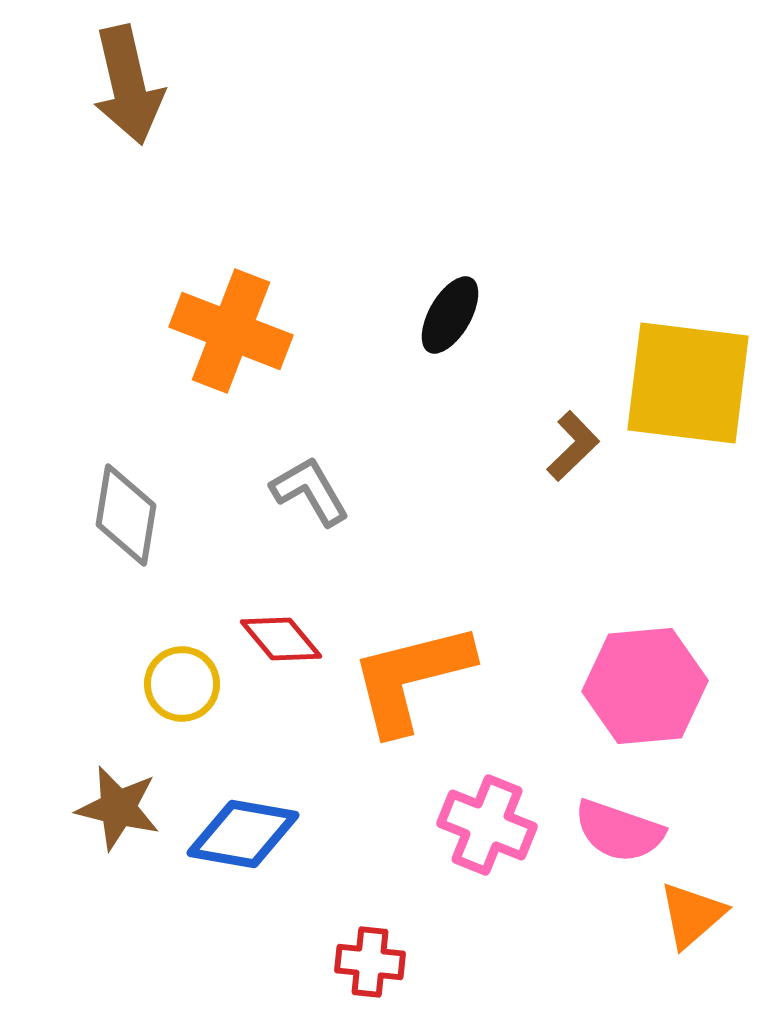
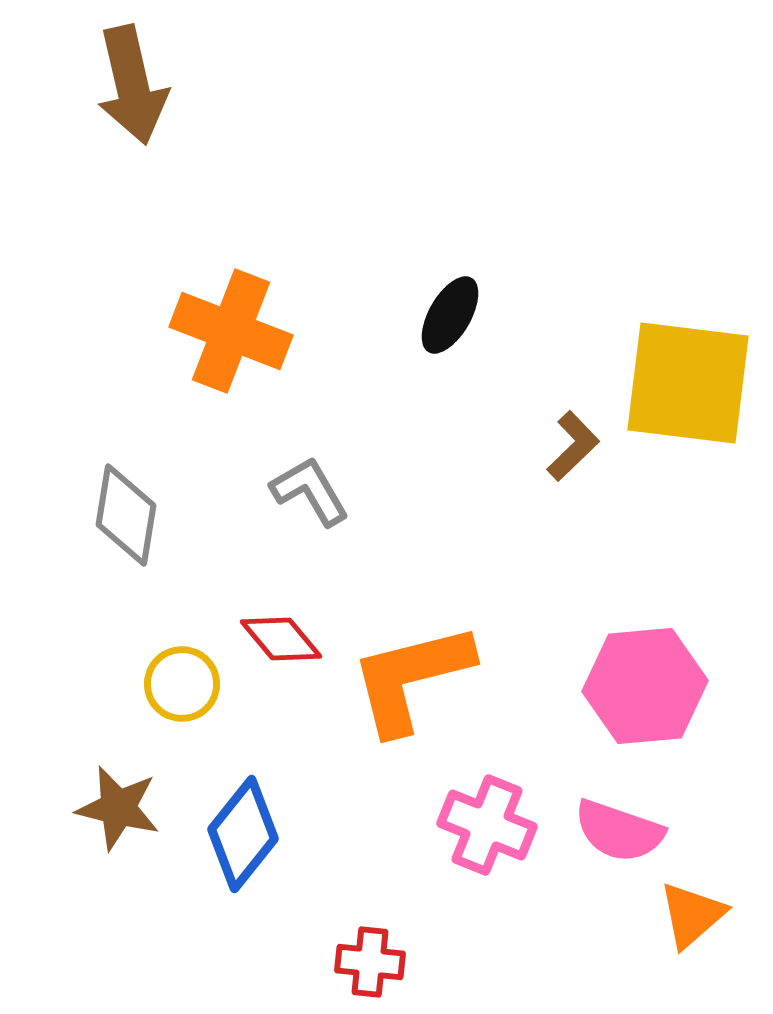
brown arrow: moved 4 px right
blue diamond: rotated 61 degrees counterclockwise
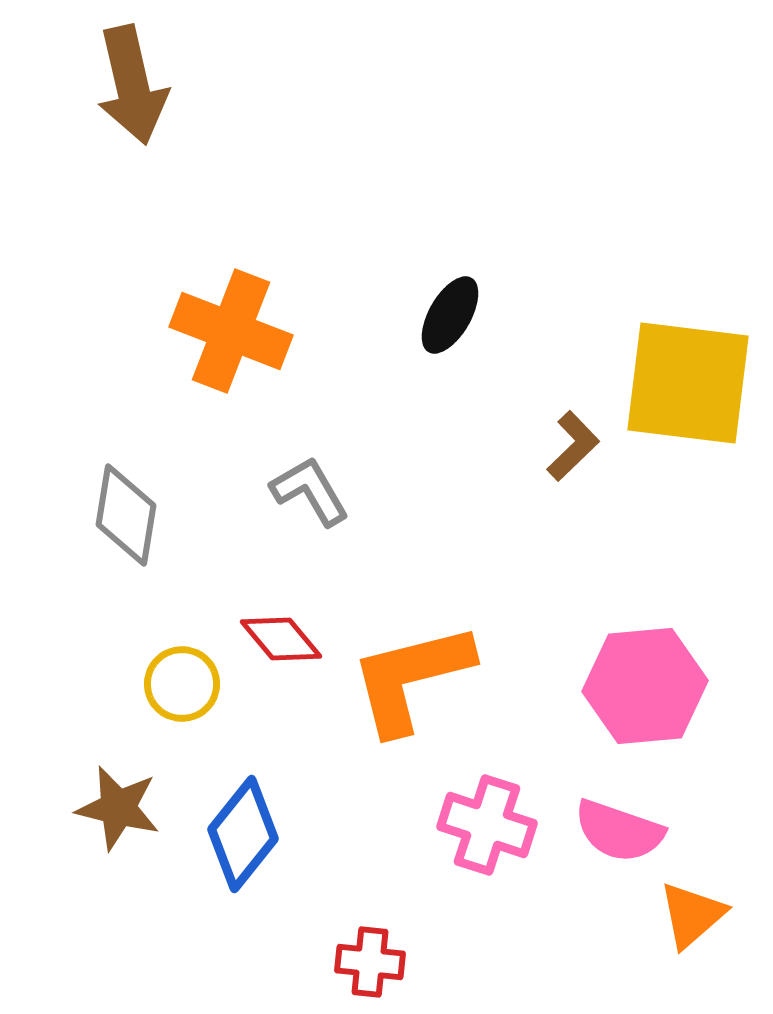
pink cross: rotated 4 degrees counterclockwise
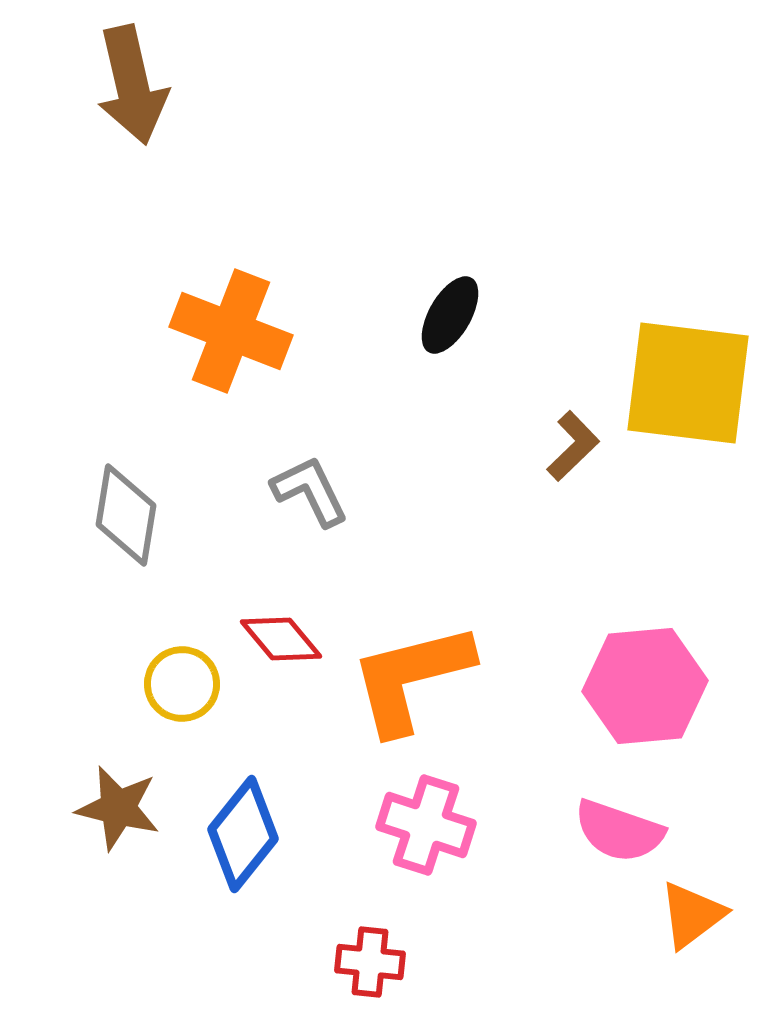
gray L-shape: rotated 4 degrees clockwise
pink cross: moved 61 px left
orange triangle: rotated 4 degrees clockwise
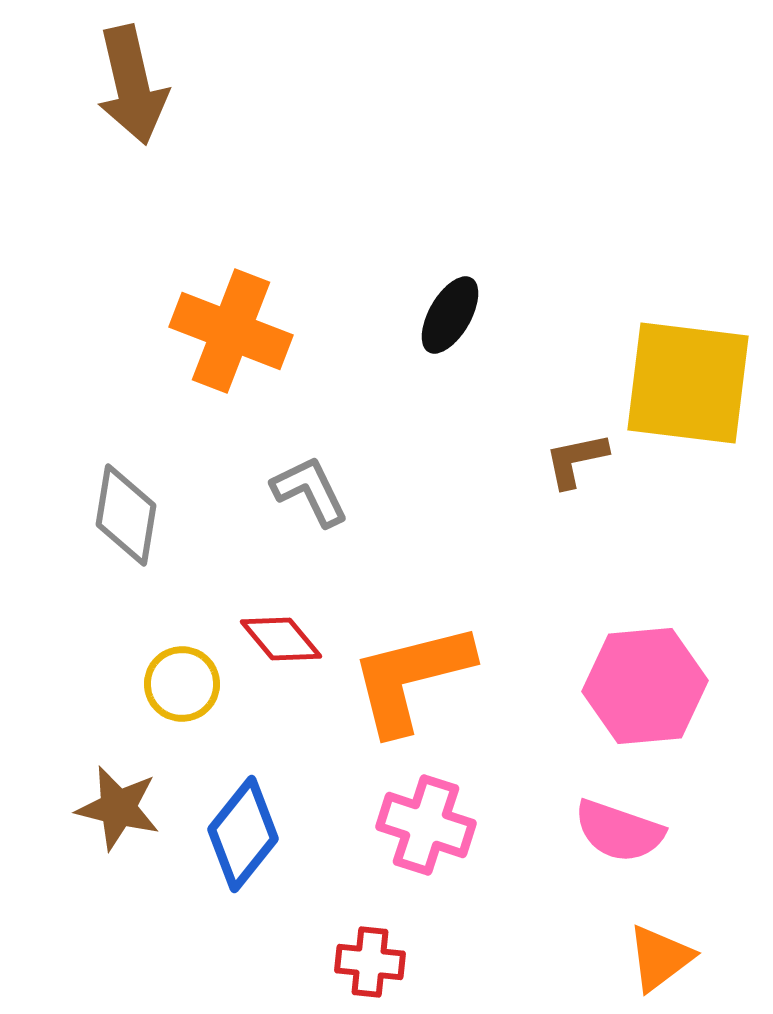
brown L-shape: moved 3 px right, 14 px down; rotated 148 degrees counterclockwise
orange triangle: moved 32 px left, 43 px down
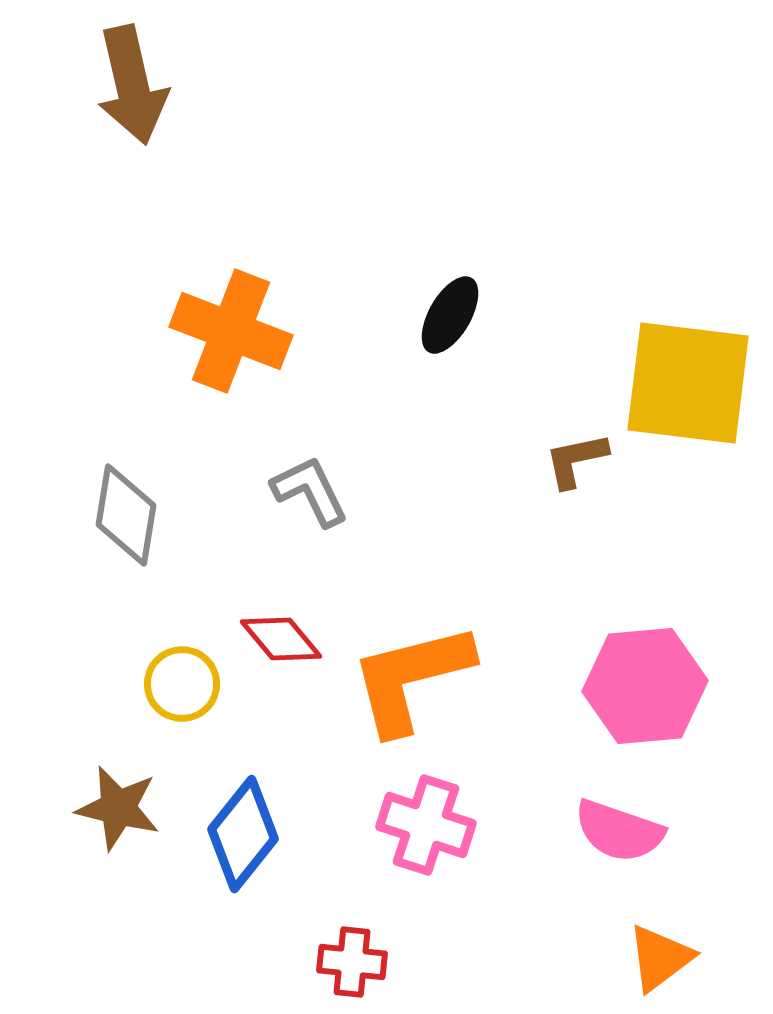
red cross: moved 18 px left
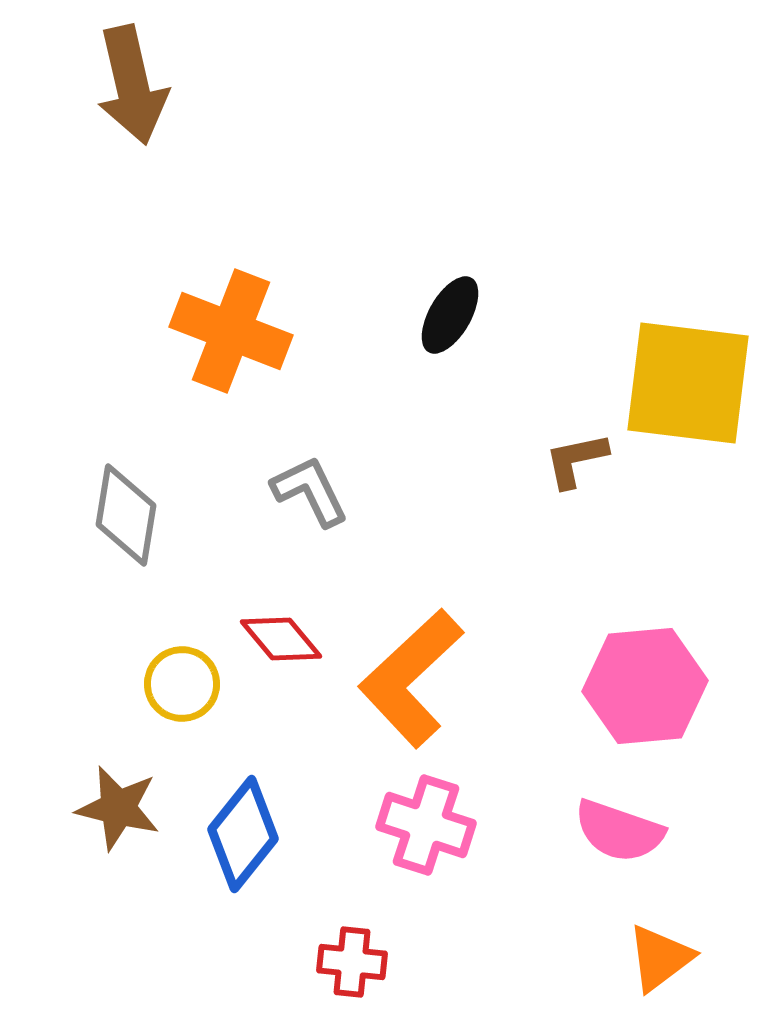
orange L-shape: rotated 29 degrees counterclockwise
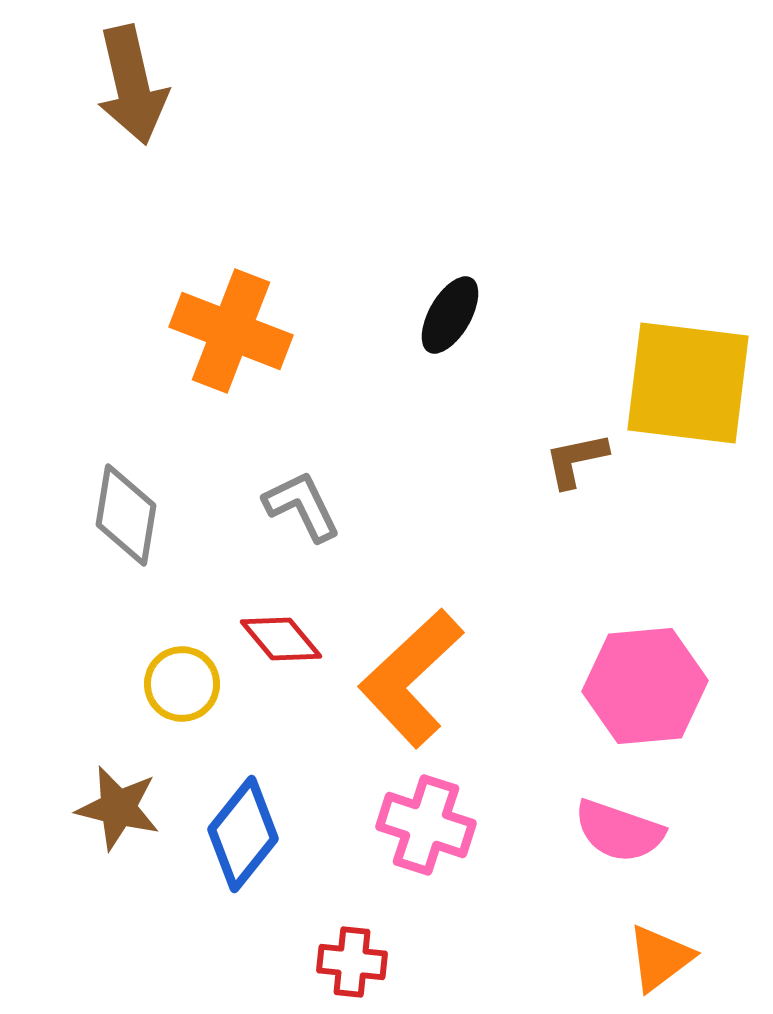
gray L-shape: moved 8 px left, 15 px down
